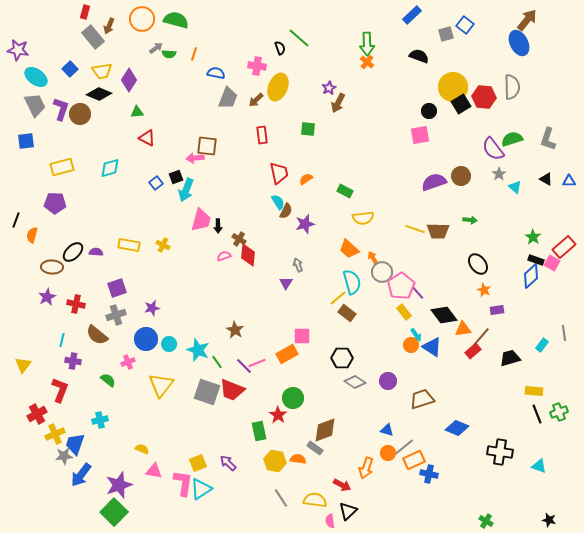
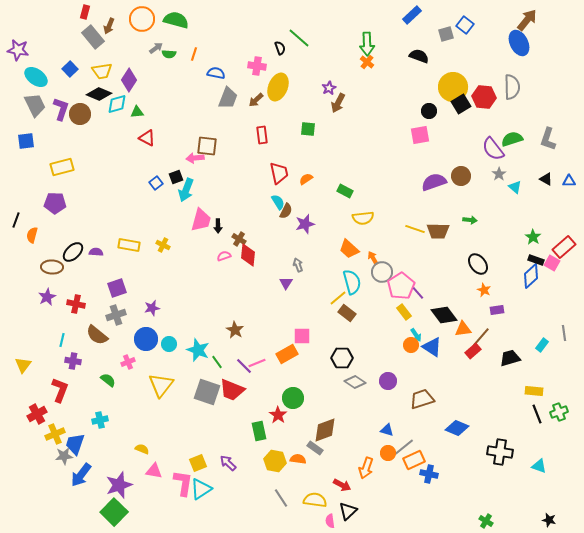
cyan diamond at (110, 168): moved 7 px right, 64 px up
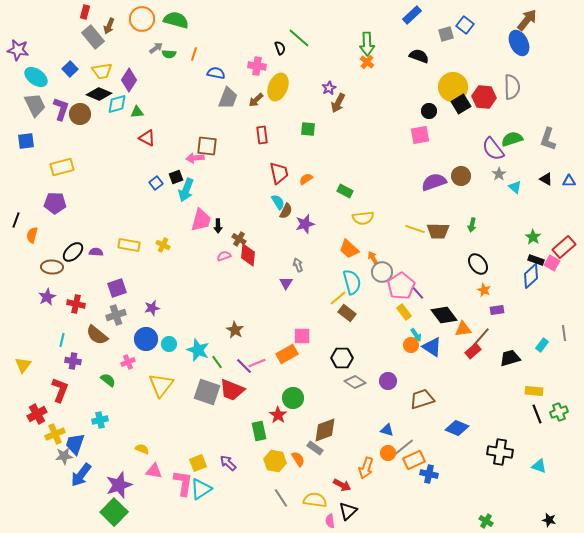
green arrow at (470, 220): moved 2 px right, 5 px down; rotated 96 degrees clockwise
orange semicircle at (298, 459): rotated 49 degrees clockwise
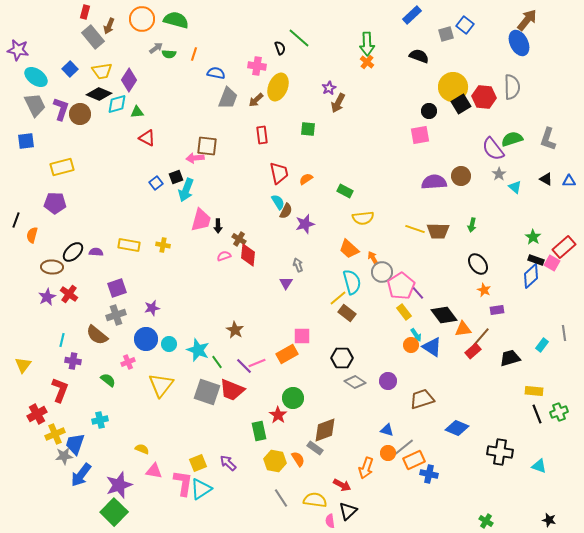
purple semicircle at (434, 182): rotated 15 degrees clockwise
yellow cross at (163, 245): rotated 16 degrees counterclockwise
red cross at (76, 304): moved 7 px left, 10 px up; rotated 24 degrees clockwise
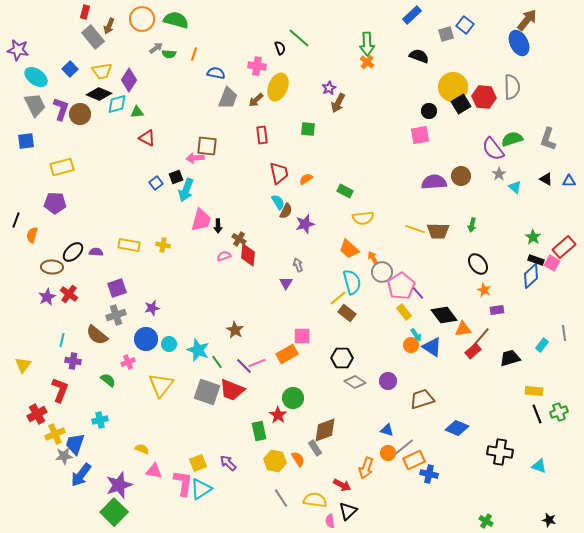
gray rectangle at (315, 448): rotated 21 degrees clockwise
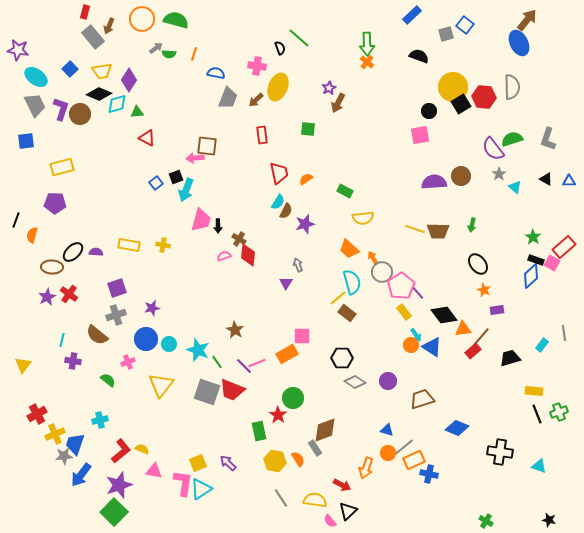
cyan semicircle at (278, 202): rotated 63 degrees clockwise
red L-shape at (60, 390): moved 61 px right, 61 px down; rotated 30 degrees clockwise
pink semicircle at (330, 521): rotated 32 degrees counterclockwise
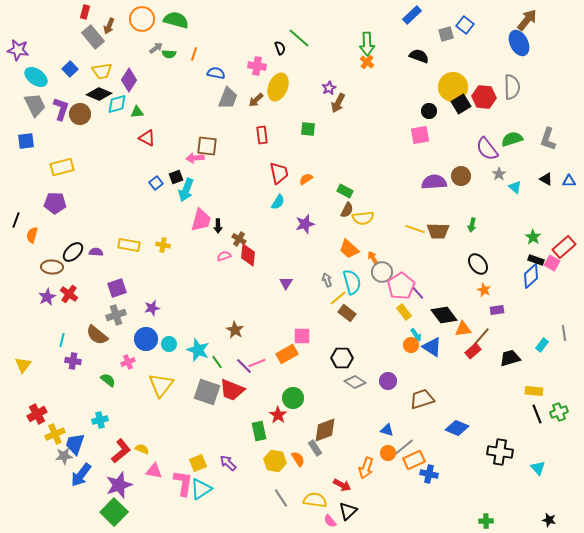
purple semicircle at (493, 149): moved 6 px left
brown semicircle at (286, 211): moved 61 px right, 1 px up
gray arrow at (298, 265): moved 29 px right, 15 px down
cyan triangle at (539, 466): moved 1 px left, 2 px down; rotated 28 degrees clockwise
green cross at (486, 521): rotated 32 degrees counterclockwise
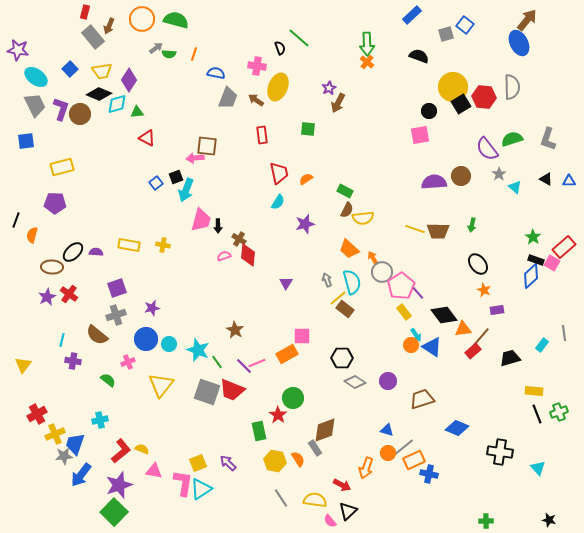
brown arrow at (256, 100): rotated 77 degrees clockwise
brown rectangle at (347, 313): moved 2 px left, 4 px up
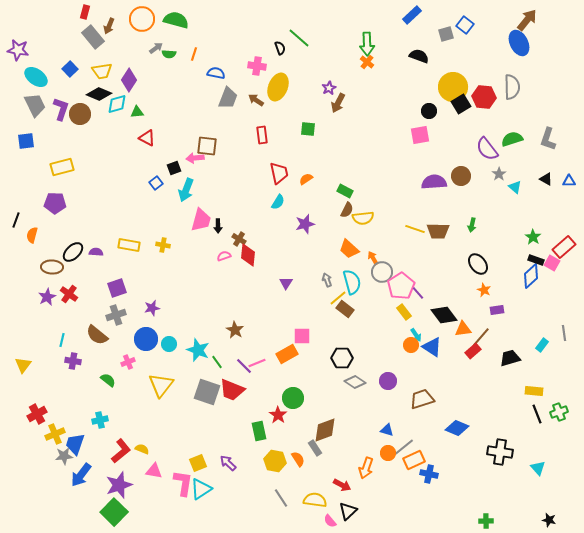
black square at (176, 177): moved 2 px left, 9 px up
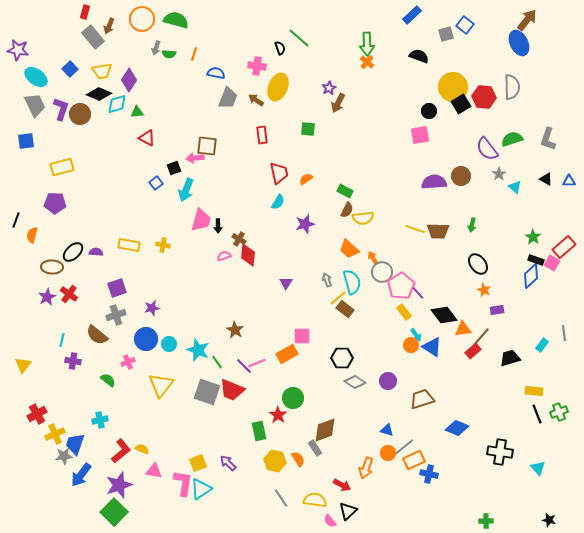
gray arrow at (156, 48): rotated 144 degrees clockwise
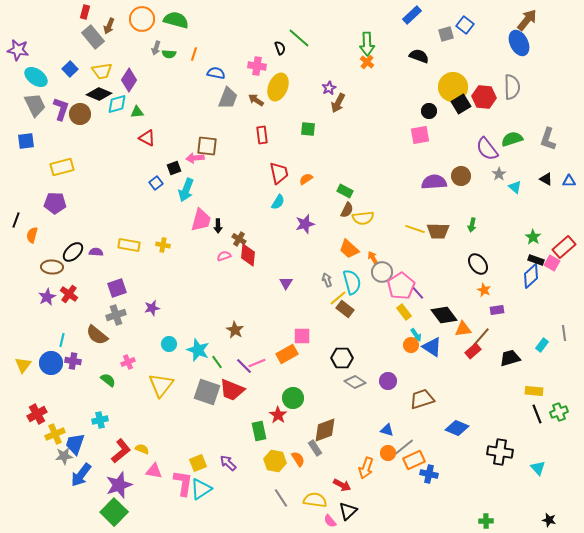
blue circle at (146, 339): moved 95 px left, 24 px down
